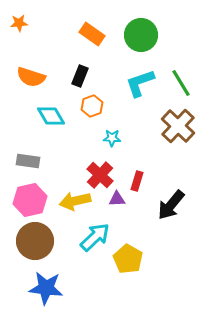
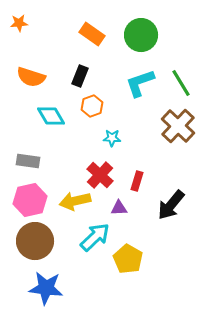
purple triangle: moved 2 px right, 9 px down
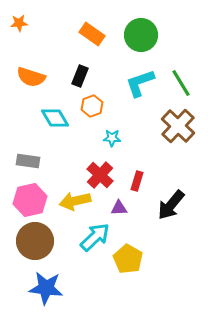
cyan diamond: moved 4 px right, 2 px down
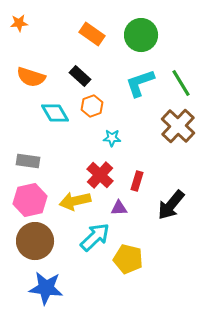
black rectangle: rotated 70 degrees counterclockwise
cyan diamond: moved 5 px up
yellow pentagon: rotated 16 degrees counterclockwise
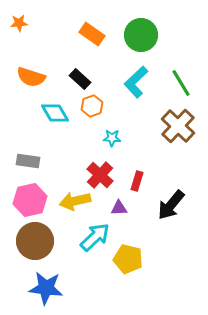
black rectangle: moved 3 px down
cyan L-shape: moved 4 px left, 1 px up; rotated 24 degrees counterclockwise
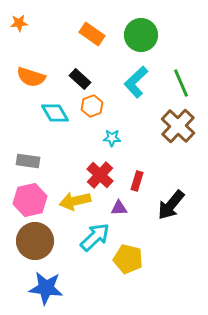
green line: rotated 8 degrees clockwise
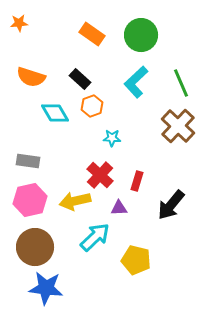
brown circle: moved 6 px down
yellow pentagon: moved 8 px right, 1 px down
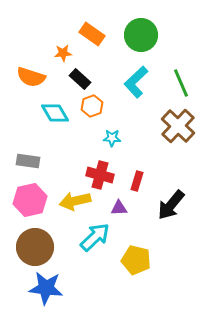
orange star: moved 44 px right, 30 px down
red cross: rotated 28 degrees counterclockwise
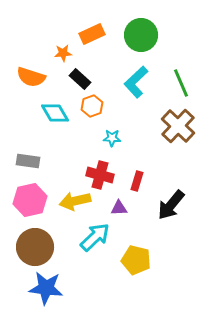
orange rectangle: rotated 60 degrees counterclockwise
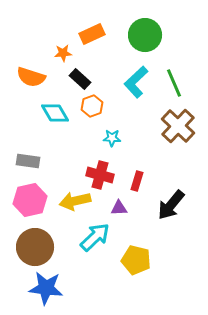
green circle: moved 4 px right
green line: moved 7 px left
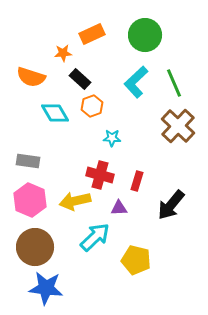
pink hexagon: rotated 24 degrees counterclockwise
